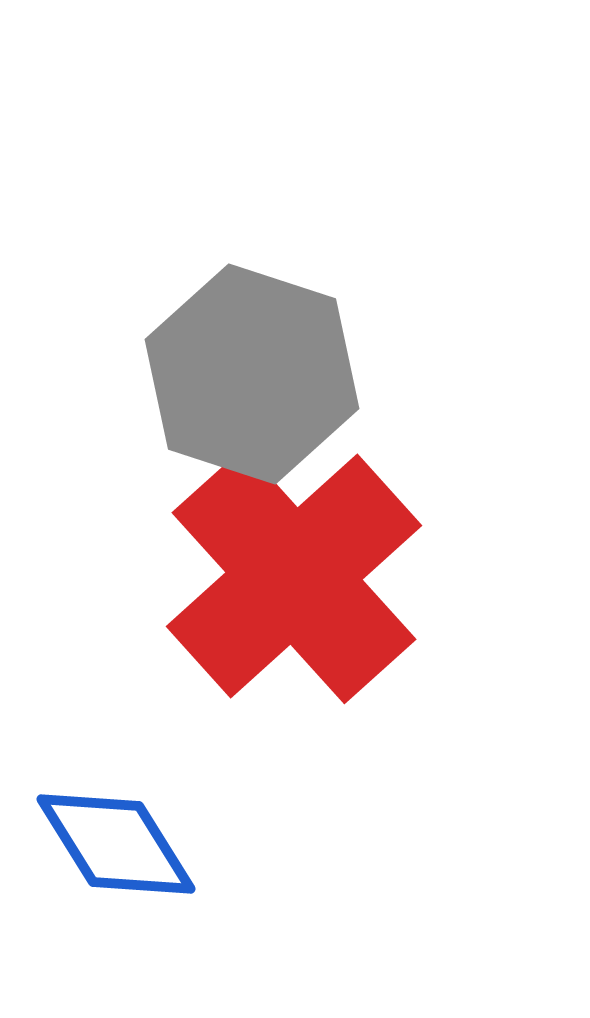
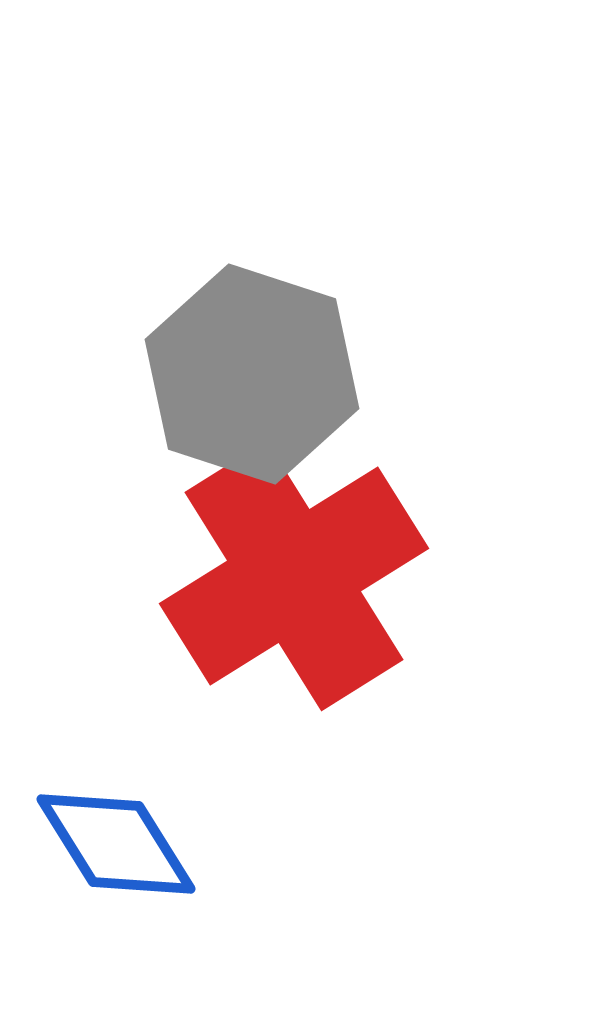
red cross: rotated 10 degrees clockwise
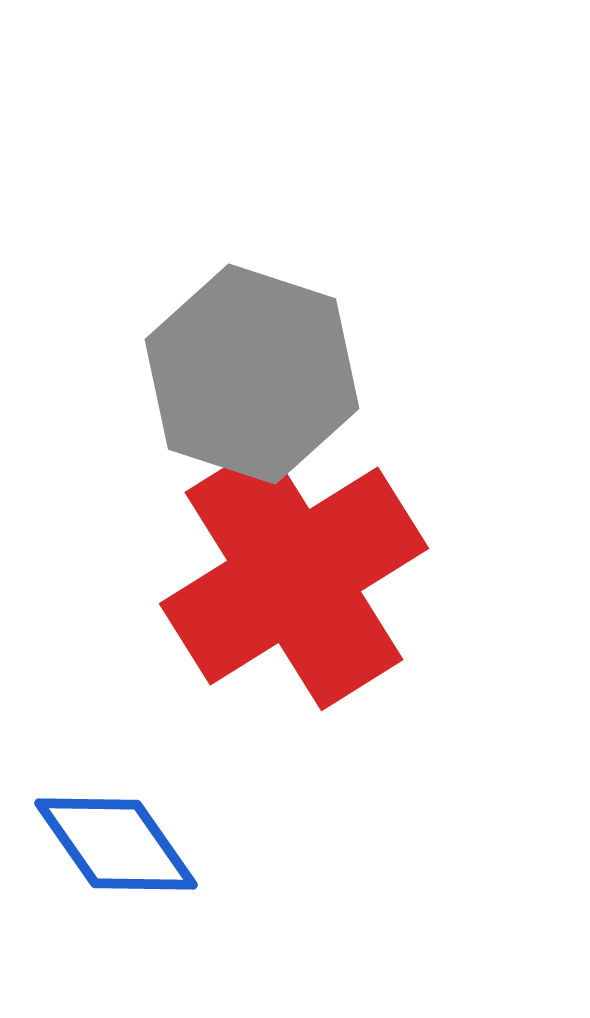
blue diamond: rotated 3 degrees counterclockwise
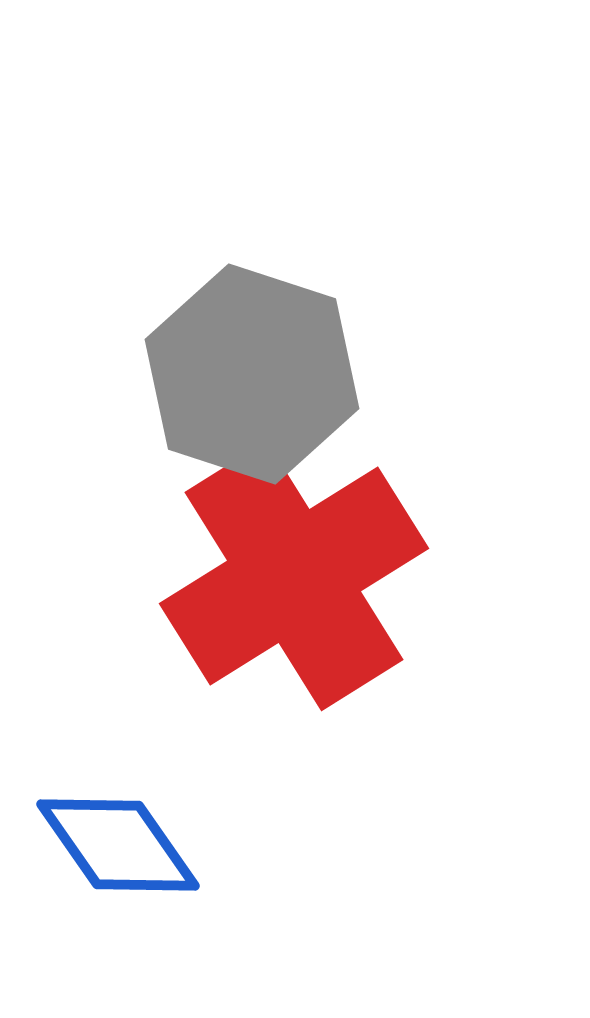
blue diamond: moved 2 px right, 1 px down
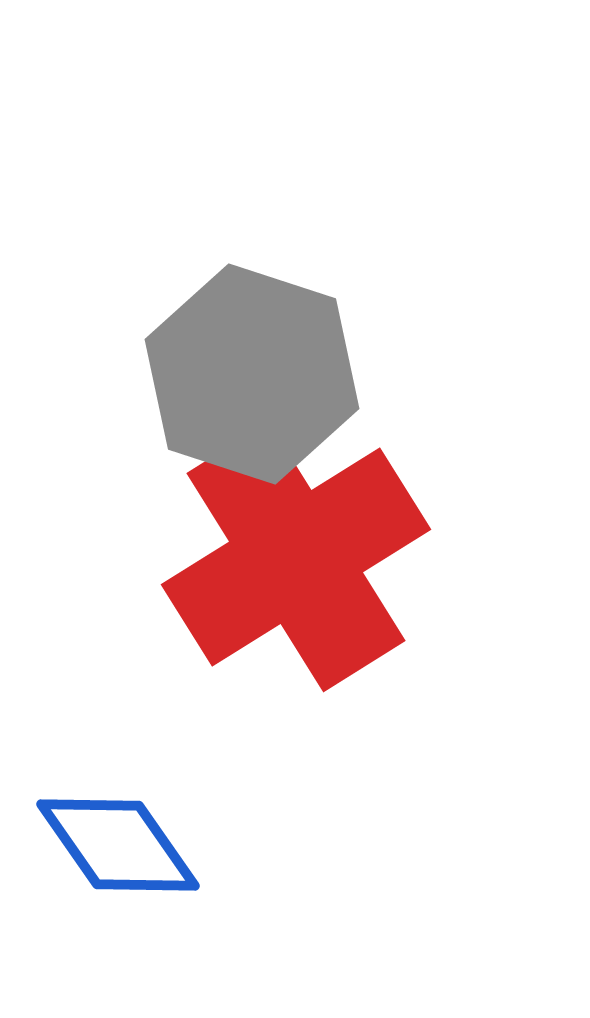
red cross: moved 2 px right, 19 px up
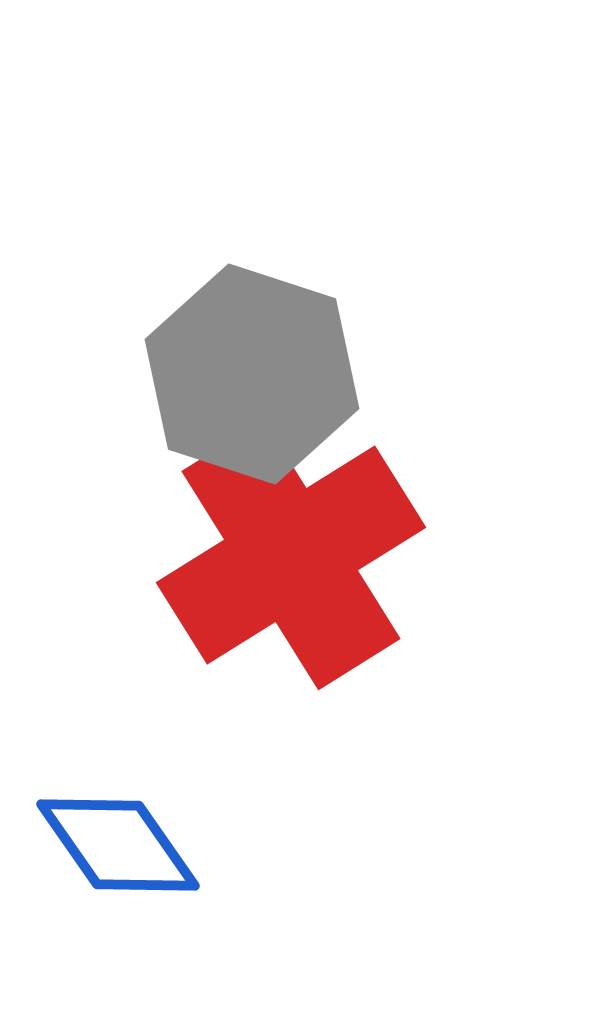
red cross: moved 5 px left, 2 px up
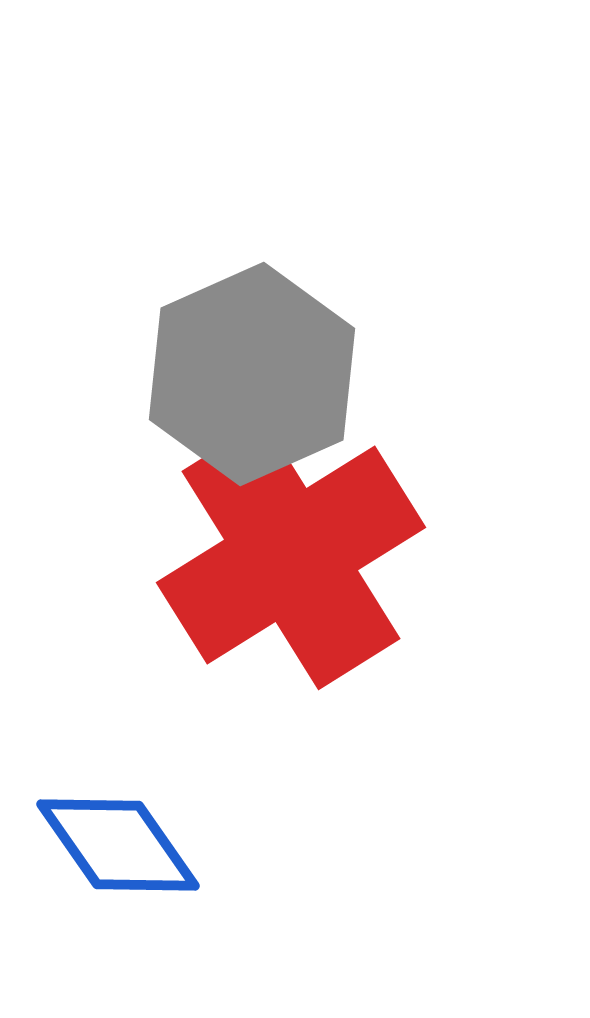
gray hexagon: rotated 18 degrees clockwise
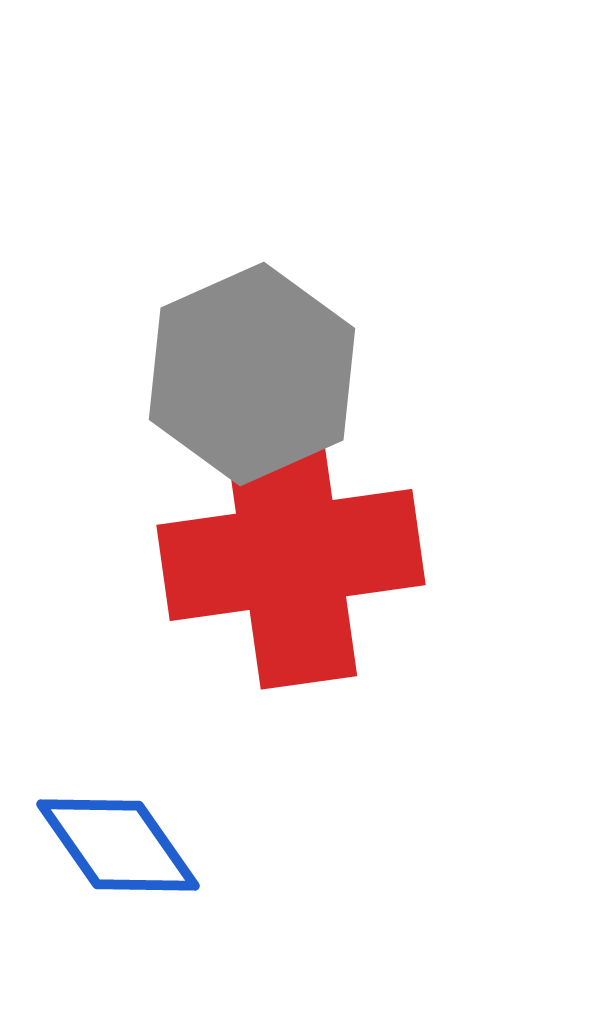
red cross: rotated 24 degrees clockwise
